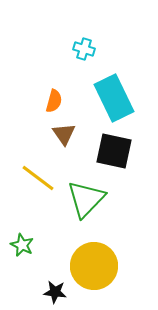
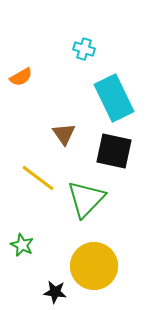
orange semicircle: moved 33 px left, 24 px up; rotated 45 degrees clockwise
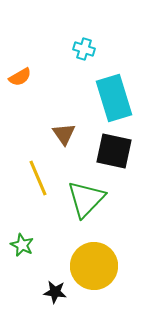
orange semicircle: moved 1 px left
cyan rectangle: rotated 9 degrees clockwise
yellow line: rotated 30 degrees clockwise
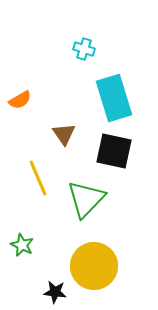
orange semicircle: moved 23 px down
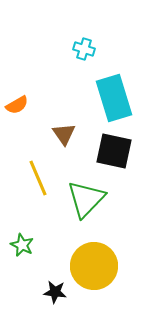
orange semicircle: moved 3 px left, 5 px down
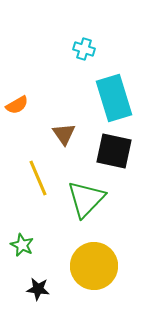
black star: moved 17 px left, 3 px up
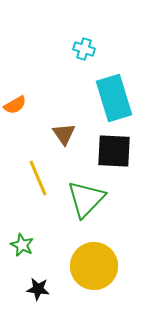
orange semicircle: moved 2 px left
black square: rotated 9 degrees counterclockwise
